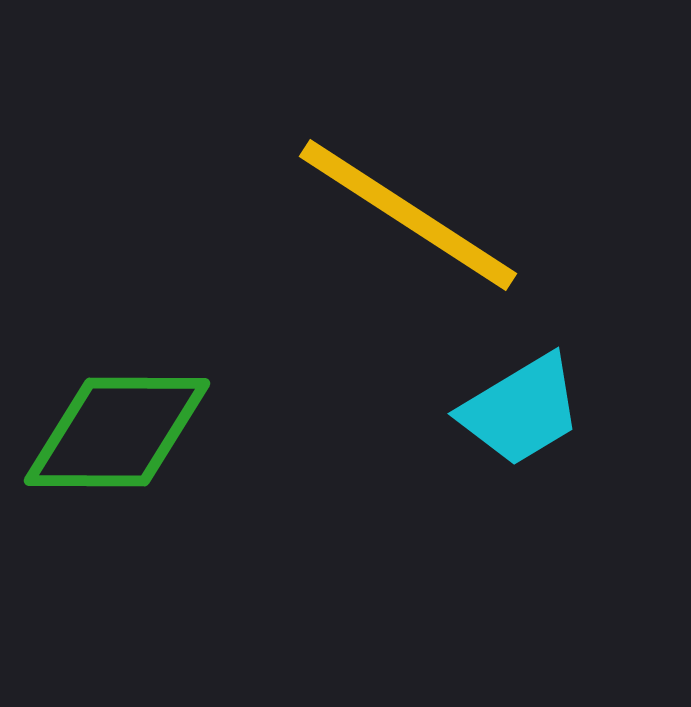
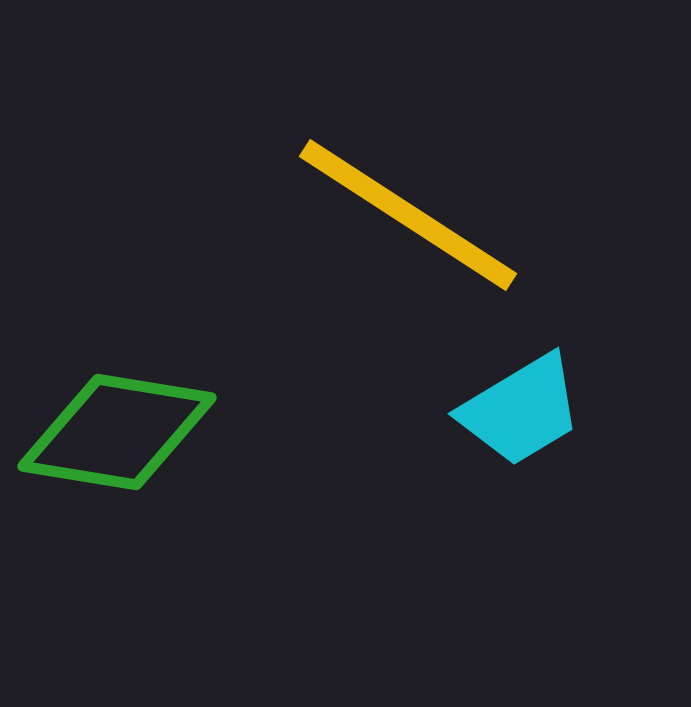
green diamond: rotated 9 degrees clockwise
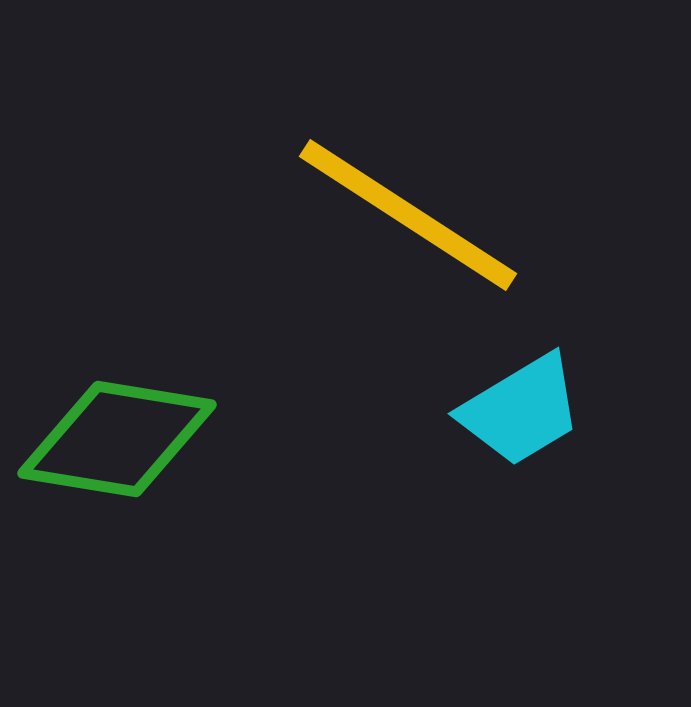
green diamond: moved 7 px down
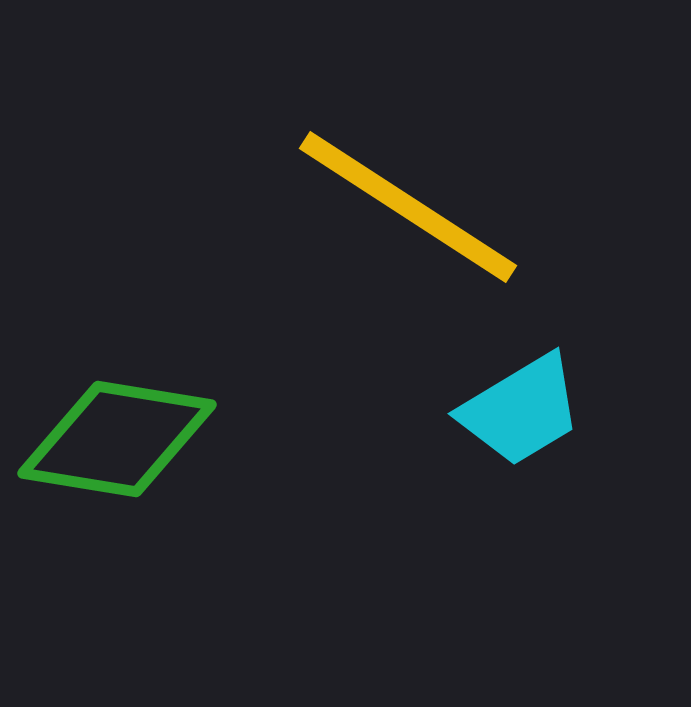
yellow line: moved 8 px up
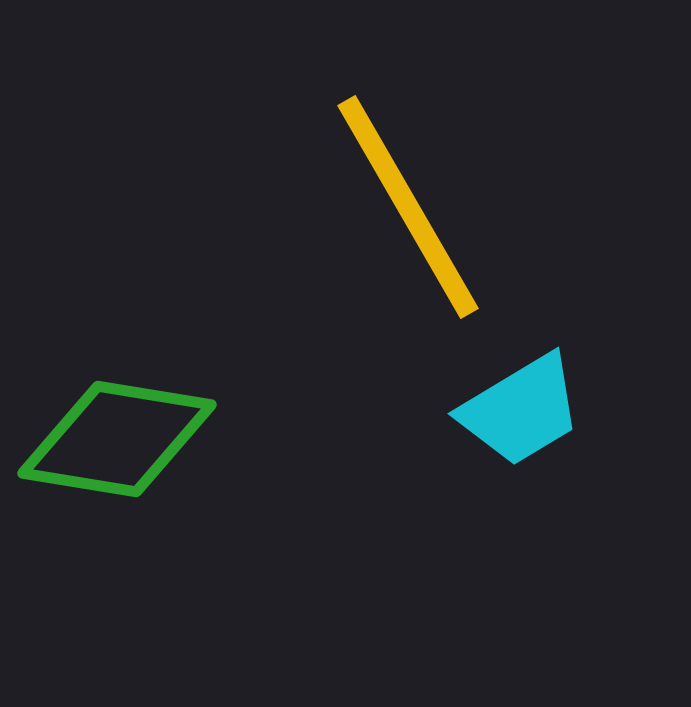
yellow line: rotated 27 degrees clockwise
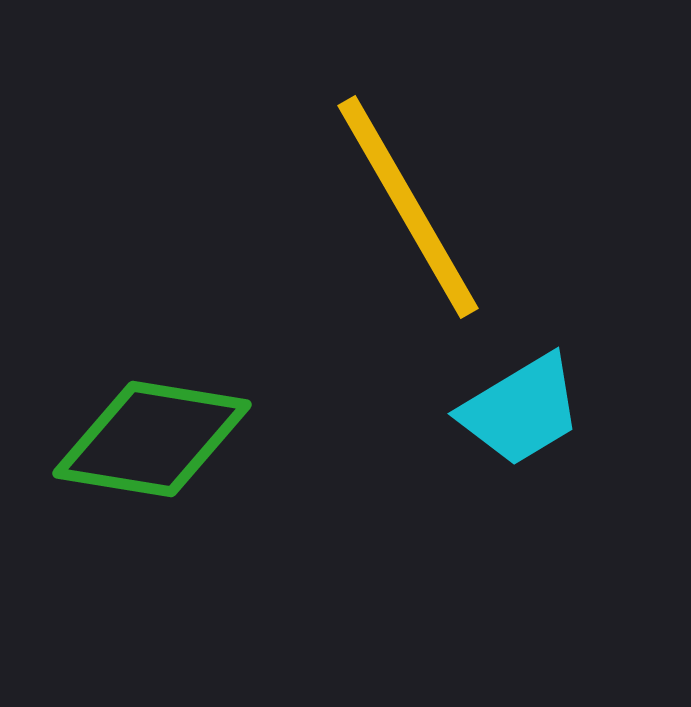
green diamond: moved 35 px right
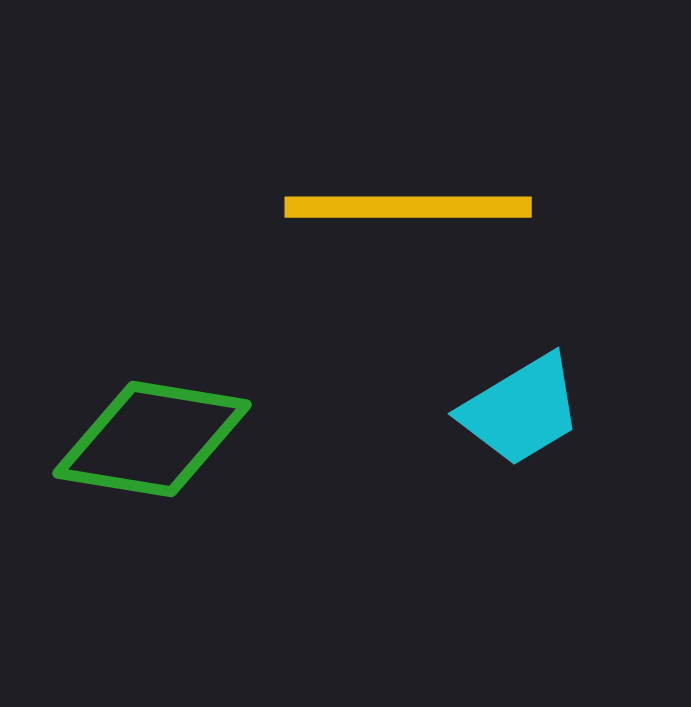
yellow line: rotated 60 degrees counterclockwise
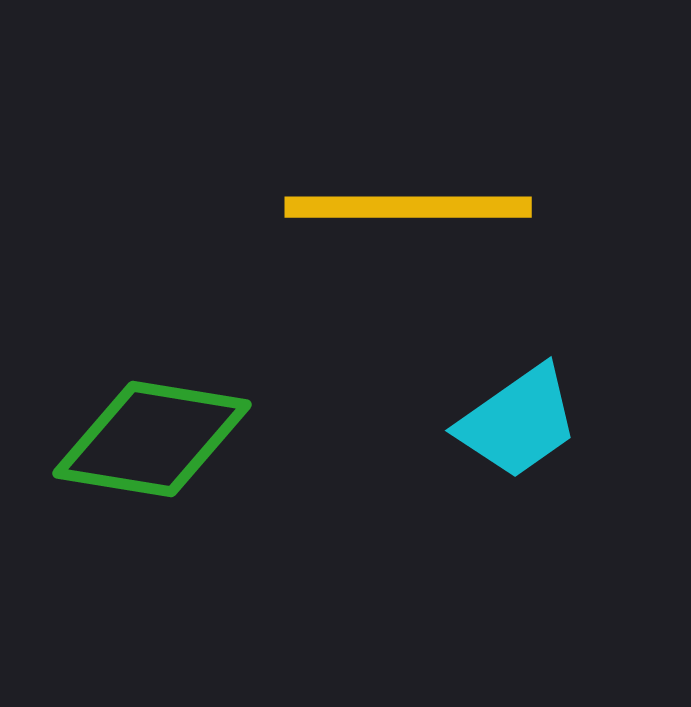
cyan trapezoid: moved 3 px left, 12 px down; rotated 4 degrees counterclockwise
